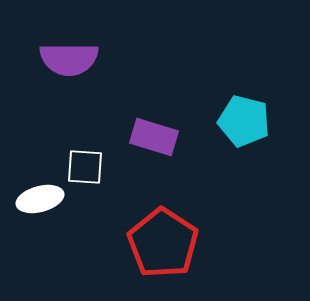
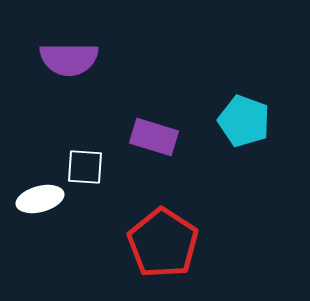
cyan pentagon: rotated 6 degrees clockwise
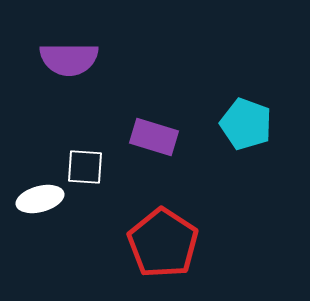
cyan pentagon: moved 2 px right, 3 px down
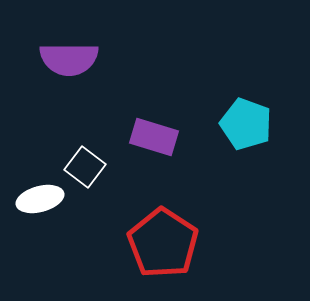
white square: rotated 33 degrees clockwise
